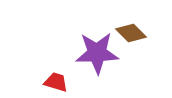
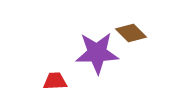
red trapezoid: moved 1 px left, 1 px up; rotated 20 degrees counterclockwise
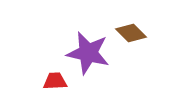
purple star: moved 9 px left; rotated 15 degrees clockwise
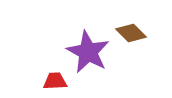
purple star: moved 1 px up; rotated 15 degrees clockwise
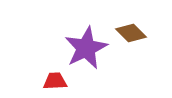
purple star: moved 2 px left, 4 px up; rotated 18 degrees clockwise
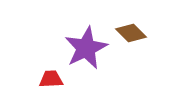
red trapezoid: moved 4 px left, 2 px up
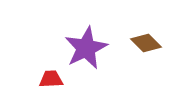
brown diamond: moved 15 px right, 10 px down
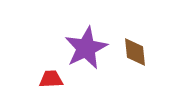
brown diamond: moved 11 px left, 9 px down; rotated 40 degrees clockwise
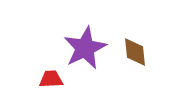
purple star: moved 1 px left
